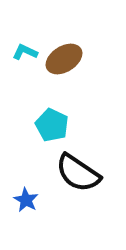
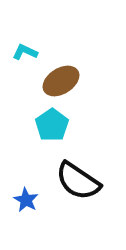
brown ellipse: moved 3 px left, 22 px down
cyan pentagon: rotated 12 degrees clockwise
black semicircle: moved 8 px down
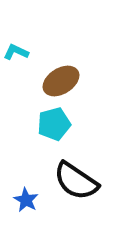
cyan L-shape: moved 9 px left
cyan pentagon: moved 2 px right, 1 px up; rotated 20 degrees clockwise
black semicircle: moved 2 px left
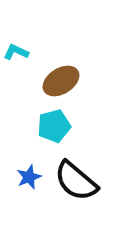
cyan pentagon: moved 2 px down
black semicircle: rotated 6 degrees clockwise
blue star: moved 3 px right, 23 px up; rotated 20 degrees clockwise
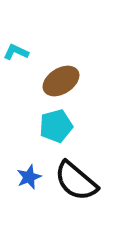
cyan pentagon: moved 2 px right
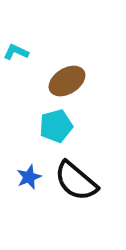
brown ellipse: moved 6 px right
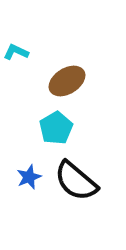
cyan pentagon: moved 2 px down; rotated 16 degrees counterclockwise
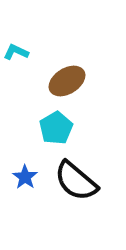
blue star: moved 4 px left; rotated 15 degrees counterclockwise
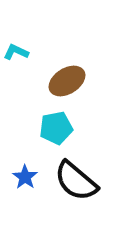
cyan pentagon: rotated 20 degrees clockwise
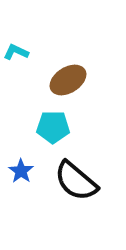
brown ellipse: moved 1 px right, 1 px up
cyan pentagon: moved 3 px left, 1 px up; rotated 12 degrees clockwise
blue star: moved 4 px left, 6 px up
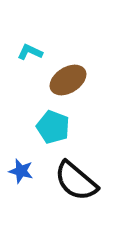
cyan L-shape: moved 14 px right
cyan pentagon: rotated 20 degrees clockwise
blue star: rotated 20 degrees counterclockwise
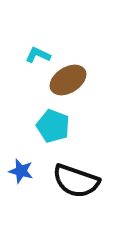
cyan L-shape: moved 8 px right, 3 px down
cyan pentagon: moved 1 px up
black semicircle: rotated 21 degrees counterclockwise
